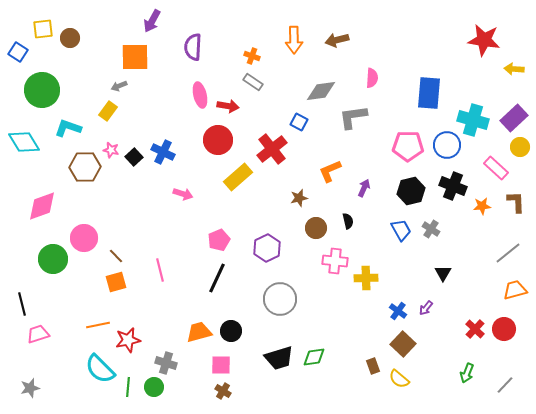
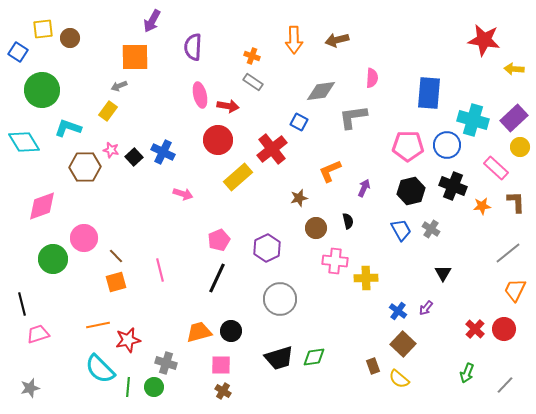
orange trapezoid at (515, 290): rotated 50 degrees counterclockwise
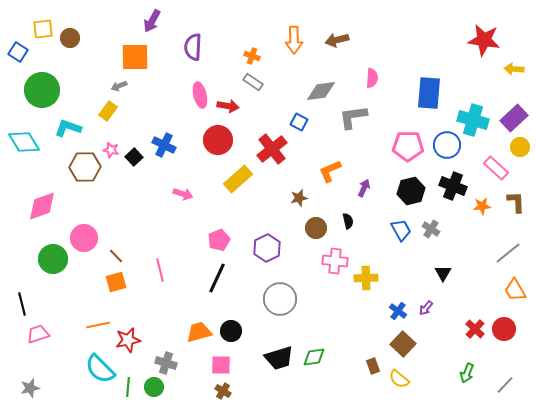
blue cross at (163, 152): moved 1 px right, 7 px up
yellow rectangle at (238, 177): moved 2 px down
orange trapezoid at (515, 290): rotated 55 degrees counterclockwise
